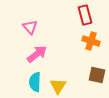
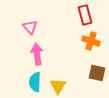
pink arrow: rotated 60 degrees counterclockwise
brown square: moved 2 px up
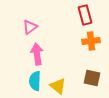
pink triangle: rotated 35 degrees clockwise
orange cross: rotated 24 degrees counterclockwise
brown square: moved 5 px left, 5 px down
cyan semicircle: moved 1 px up
yellow triangle: rotated 24 degrees counterclockwise
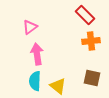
red rectangle: rotated 30 degrees counterclockwise
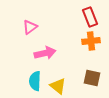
red rectangle: moved 5 px right, 2 px down; rotated 24 degrees clockwise
pink arrow: moved 8 px right, 1 px up; rotated 85 degrees clockwise
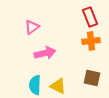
pink triangle: moved 2 px right
cyan semicircle: moved 4 px down
yellow triangle: rotated 12 degrees counterclockwise
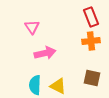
red rectangle: moved 1 px right
pink triangle: rotated 28 degrees counterclockwise
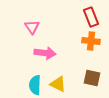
orange cross: rotated 12 degrees clockwise
pink arrow: rotated 20 degrees clockwise
yellow triangle: moved 2 px up
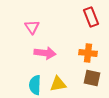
orange cross: moved 3 px left, 12 px down
yellow triangle: rotated 36 degrees counterclockwise
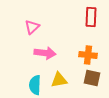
red rectangle: rotated 24 degrees clockwise
pink triangle: rotated 21 degrees clockwise
orange cross: moved 2 px down
yellow triangle: moved 1 px right, 4 px up
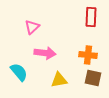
brown square: moved 1 px right
cyan semicircle: moved 16 px left, 13 px up; rotated 138 degrees clockwise
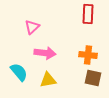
red rectangle: moved 3 px left, 3 px up
yellow triangle: moved 11 px left
